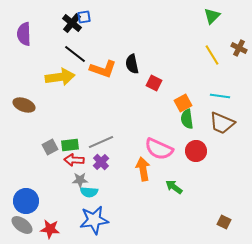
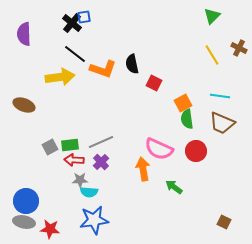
gray ellipse: moved 2 px right, 3 px up; rotated 25 degrees counterclockwise
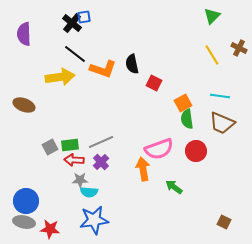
pink semicircle: rotated 44 degrees counterclockwise
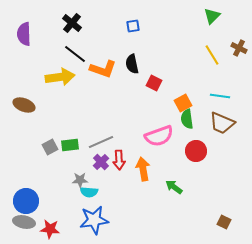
blue square: moved 49 px right, 9 px down
pink semicircle: moved 13 px up
red arrow: moved 45 px right; rotated 96 degrees counterclockwise
